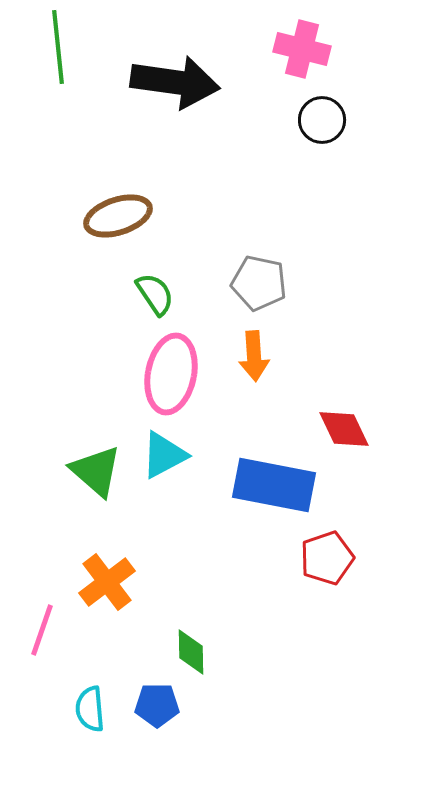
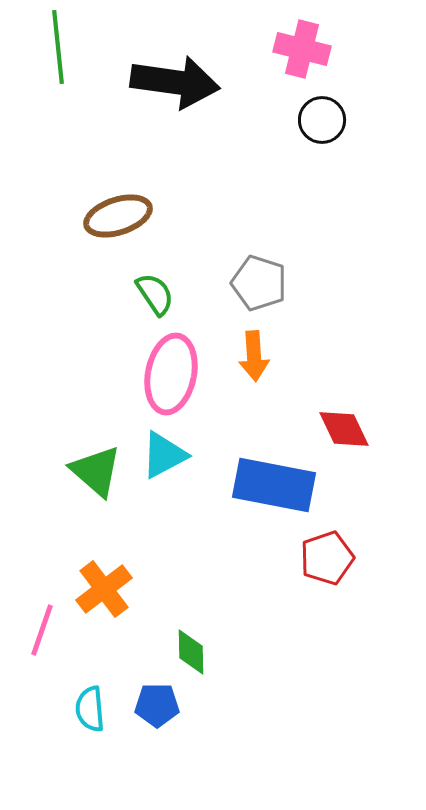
gray pentagon: rotated 6 degrees clockwise
orange cross: moved 3 px left, 7 px down
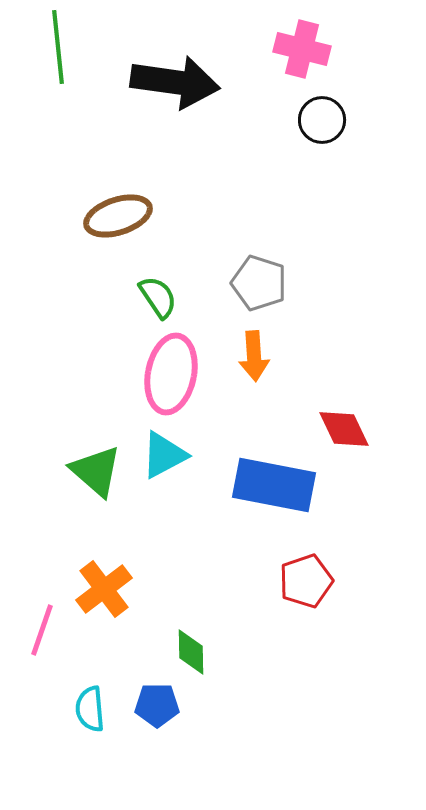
green semicircle: moved 3 px right, 3 px down
red pentagon: moved 21 px left, 23 px down
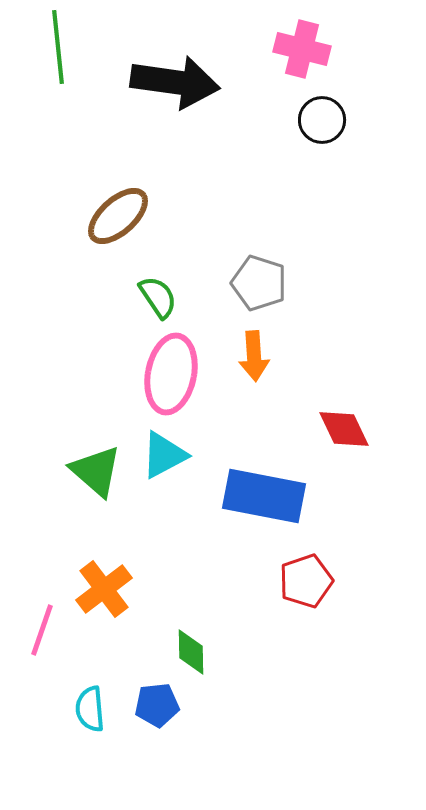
brown ellipse: rotated 24 degrees counterclockwise
blue rectangle: moved 10 px left, 11 px down
blue pentagon: rotated 6 degrees counterclockwise
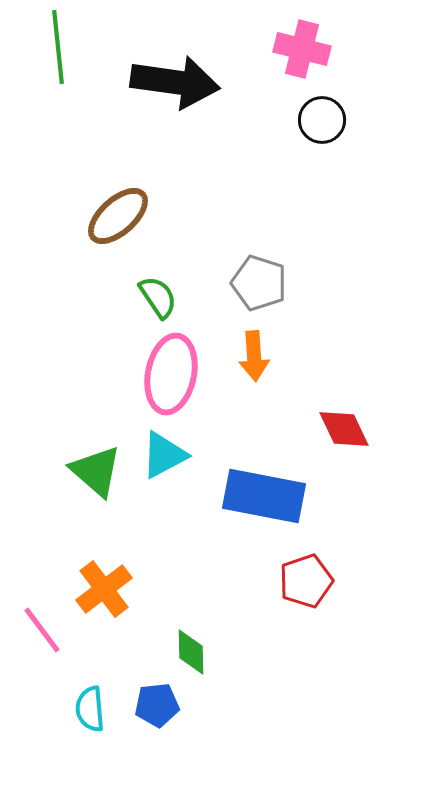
pink line: rotated 56 degrees counterclockwise
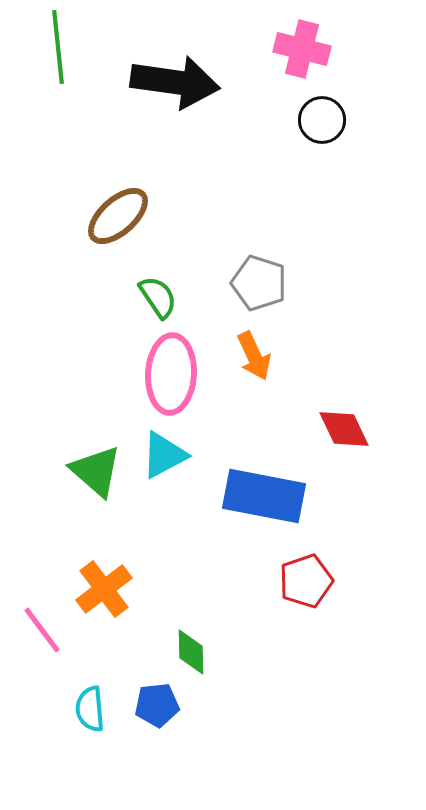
orange arrow: rotated 21 degrees counterclockwise
pink ellipse: rotated 8 degrees counterclockwise
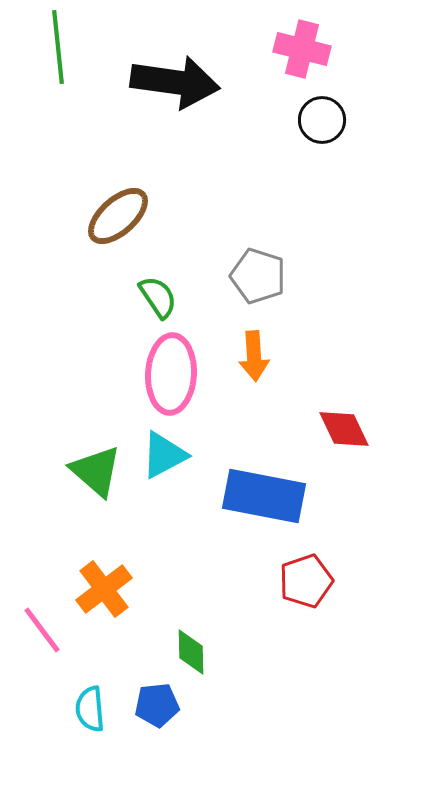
gray pentagon: moved 1 px left, 7 px up
orange arrow: rotated 21 degrees clockwise
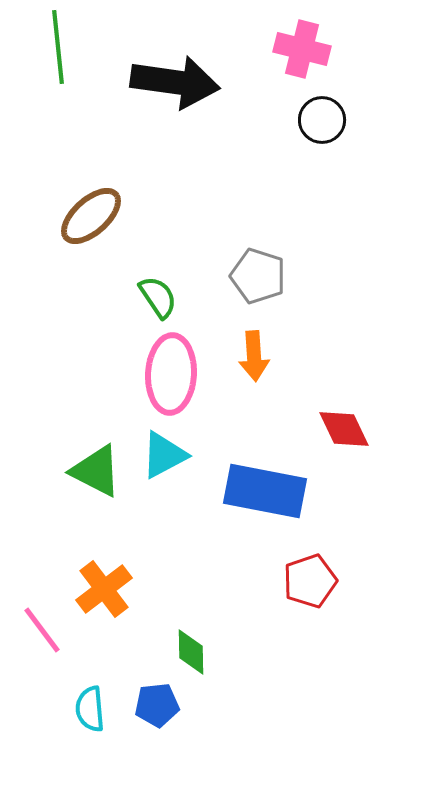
brown ellipse: moved 27 px left
green triangle: rotated 14 degrees counterclockwise
blue rectangle: moved 1 px right, 5 px up
red pentagon: moved 4 px right
